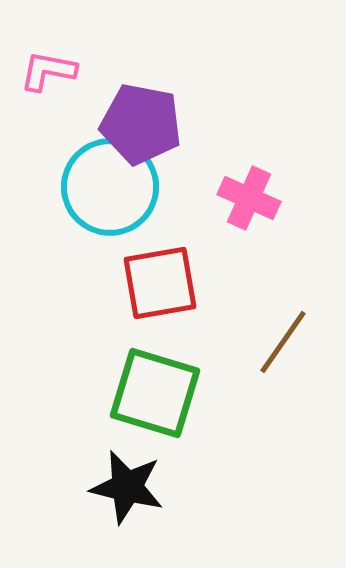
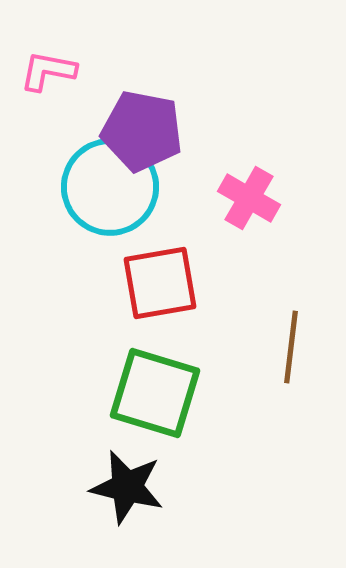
purple pentagon: moved 1 px right, 7 px down
pink cross: rotated 6 degrees clockwise
brown line: moved 8 px right, 5 px down; rotated 28 degrees counterclockwise
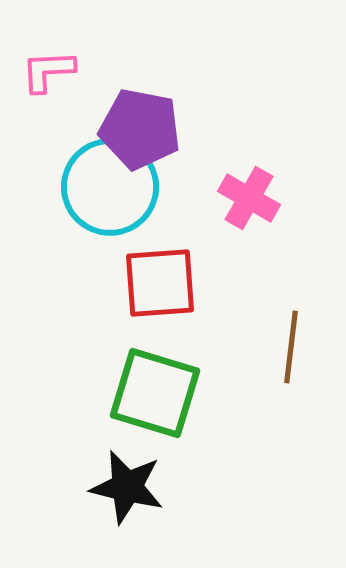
pink L-shape: rotated 14 degrees counterclockwise
purple pentagon: moved 2 px left, 2 px up
red square: rotated 6 degrees clockwise
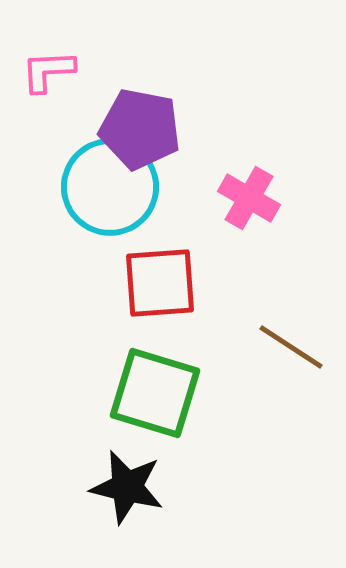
brown line: rotated 64 degrees counterclockwise
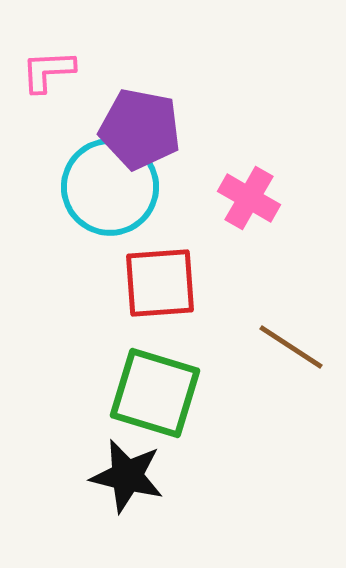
black star: moved 11 px up
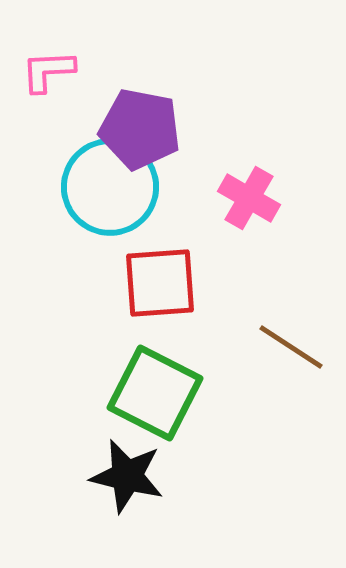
green square: rotated 10 degrees clockwise
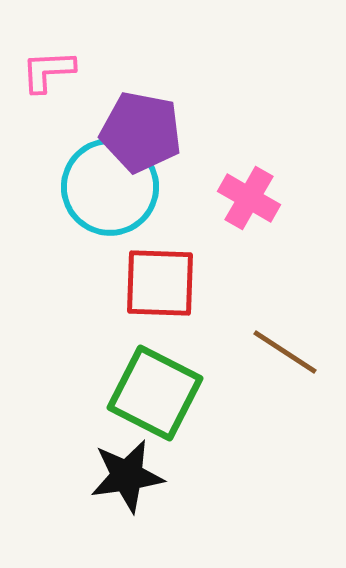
purple pentagon: moved 1 px right, 3 px down
red square: rotated 6 degrees clockwise
brown line: moved 6 px left, 5 px down
black star: rotated 22 degrees counterclockwise
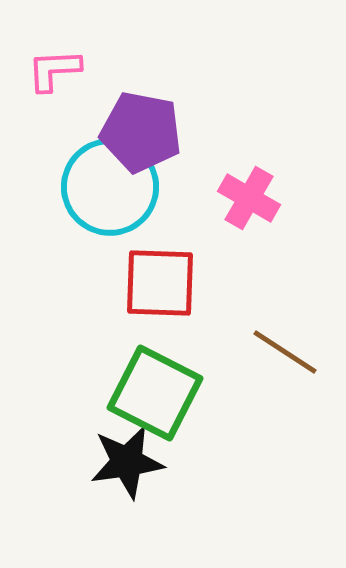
pink L-shape: moved 6 px right, 1 px up
black star: moved 14 px up
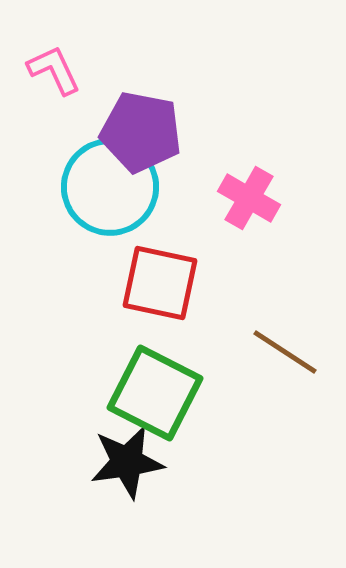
pink L-shape: rotated 68 degrees clockwise
red square: rotated 10 degrees clockwise
